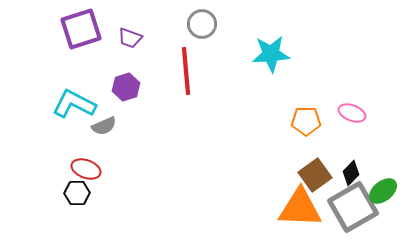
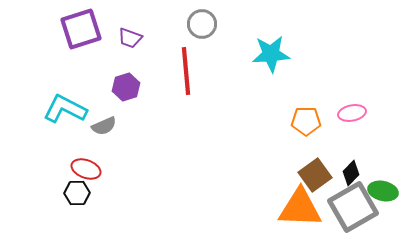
cyan L-shape: moved 9 px left, 5 px down
pink ellipse: rotated 32 degrees counterclockwise
green ellipse: rotated 52 degrees clockwise
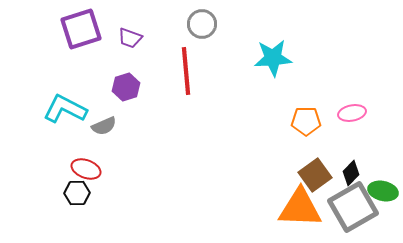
cyan star: moved 2 px right, 4 px down
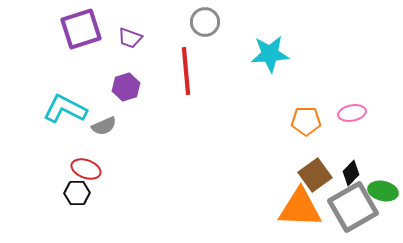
gray circle: moved 3 px right, 2 px up
cyan star: moved 3 px left, 4 px up
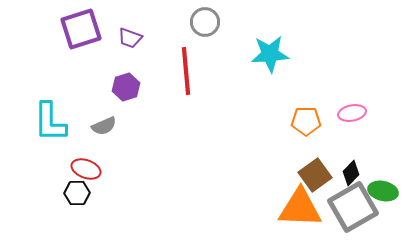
cyan L-shape: moved 15 px left, 13 px down; rotated 117 degrees counterclockwise
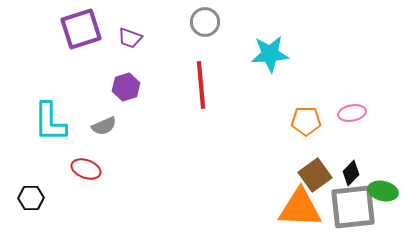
red line: moved 15 px right, 14 px down
black hexagon: moved 46 px left, 5 px down
gray square: rotated 24 degrees clockwise
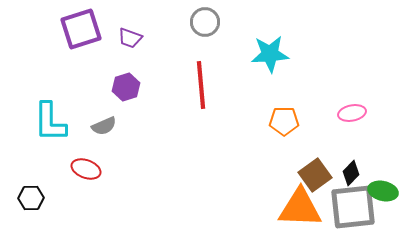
orange pentagon: moved 22 px left
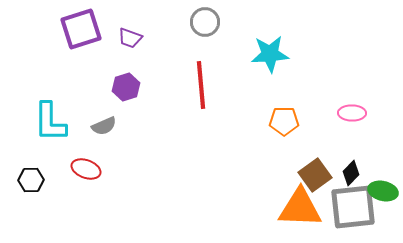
pink ellipse: rotated 12 degrees clockwise
black hexagon: moved 18 px up
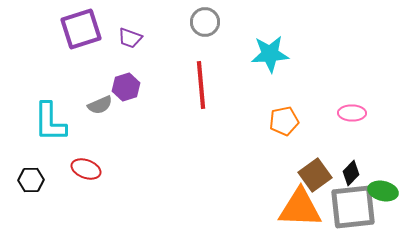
orange pentagon: rotated 12 degrees counterclockwise
gray semicircle: moved 4 px left, 21 px up
